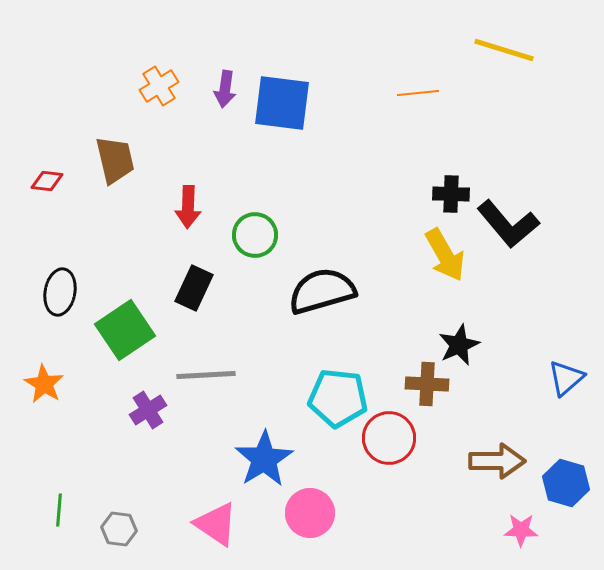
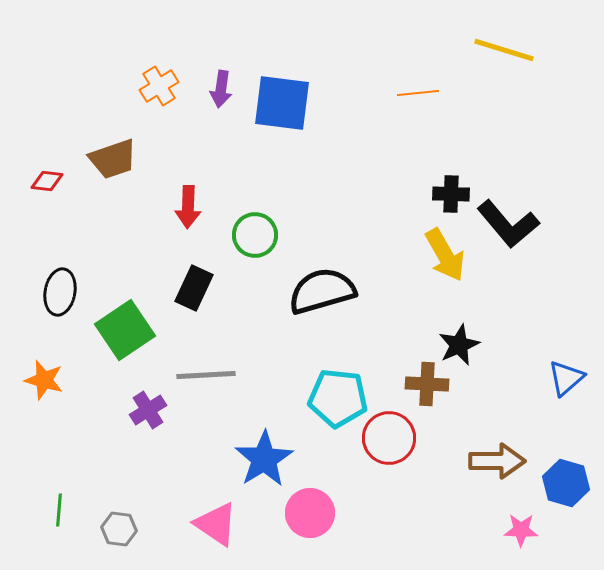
purple arrow: moved 4 px left
brown trapezoid: moved 2 px left, 1 px up; rotated 84 degrees clockwise
orange star: moved 4 px up; rotated 15 degrees counterclockwise
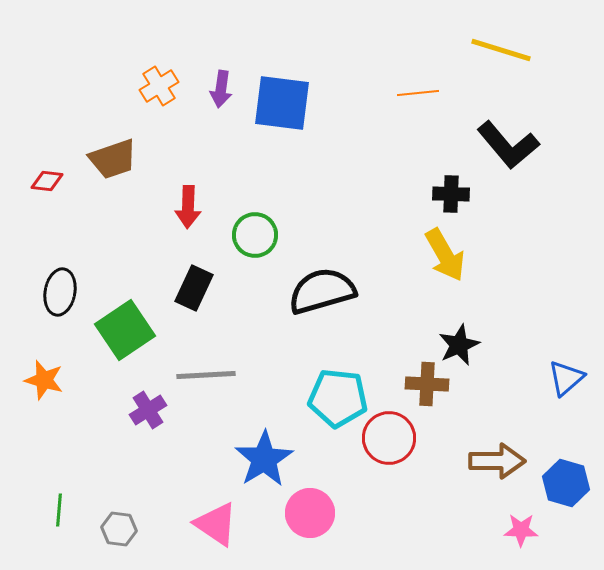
yellow line: moved 3 px left
black L-shape: moved 79 px up
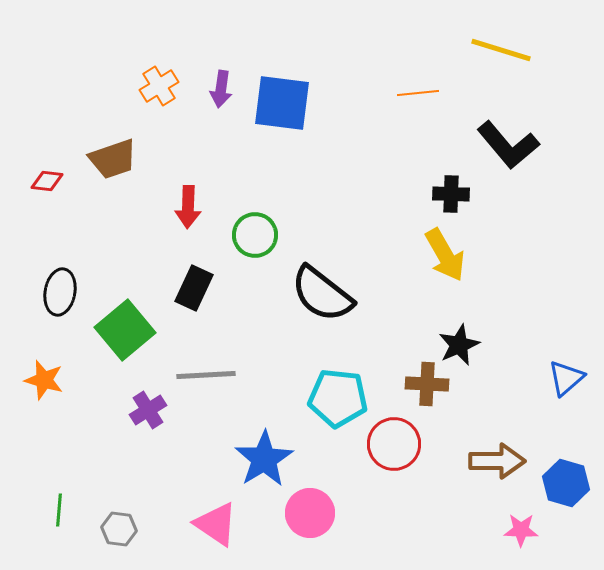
black semicircle: moved 3 px down; rotated 126 degrees counterclockwise
green square: rotated 6 degrees counterclockwise
red circle: moved 5 px right, 6 px down
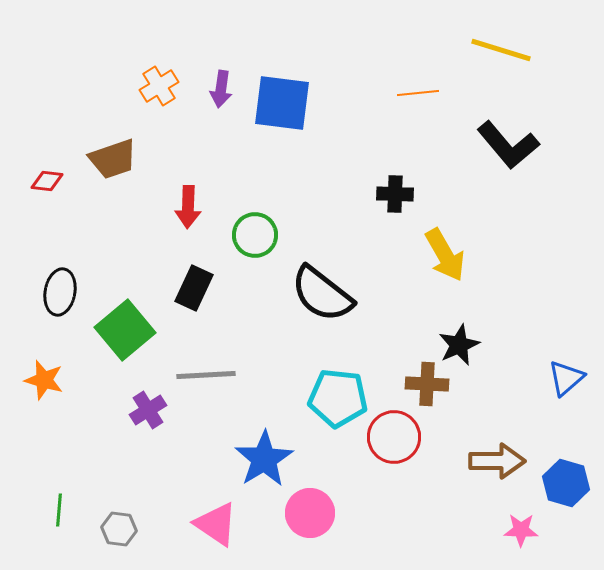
black cross: moved 56 px left
red circle: moved 7 px up
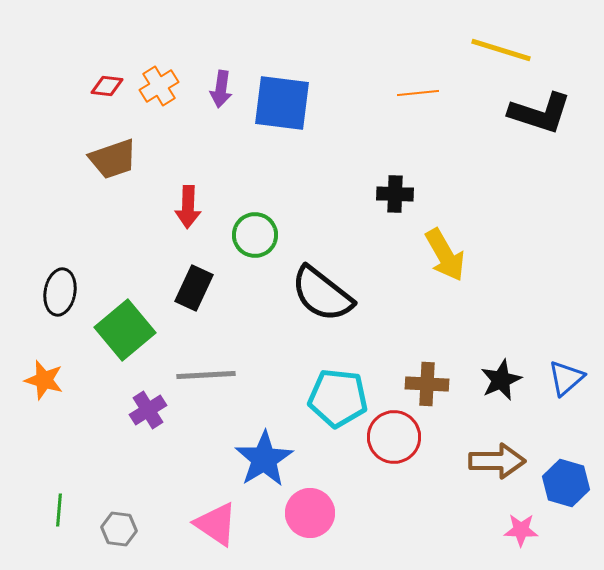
black L-shape: moved 32 px right, 32 px up; rotated 32 degrees counterclockwise
red diamond: moved 60 px right, 95 px up
black star: moved 42 px right, 35 px down
